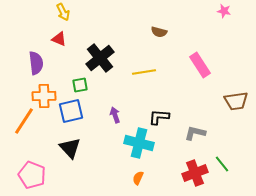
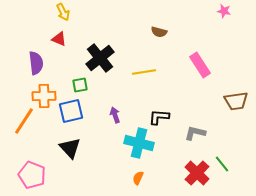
red cross: moved 2 px right; rotated 25 degrees counterclockwise
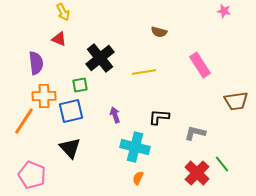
cyan cross: moved 4 px left, 4 px down
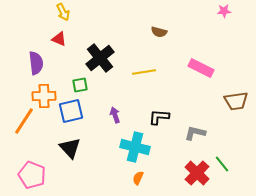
pink star: rotated 16 degrees counterclockwise
pink rectangle: moved 1 px right, 3 px down; rotated 30 degrees counterclockwise
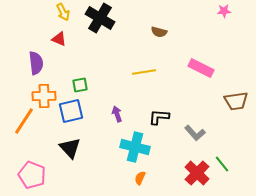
black cross: moved 40 px up; rotated 20 degrees counterclockwise
purple arrow: moved 2 px right, 1 px up
gray L-shape: rotated 145 degrees counterclockwise
orange semicircle: moved 2 px right
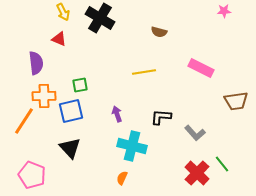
black L-shape: moved 2 px right
cyan cross: moved 3 px left, 1 px up
orange semicircle: moved 18 px left
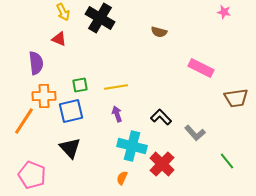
pink star: moved 1 px down; rotated 16 degrees clockwise
yellow line: moved 28 px left, 15 px down
brown trapezoid: moved 3 px up
black L-shape: rotated 40 degrees clockwise
green line: moved 5 px right, 3 px up
red cross: moved 35 px left, 9 px up
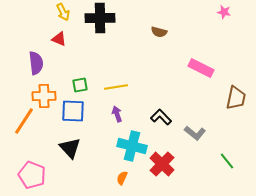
black cross: rotated 32 degrees counterclockwise
brown trapezoid: rotated 70 degrees counterclockwise
blue square: moved 2 px right; rotated 15 degrees clockwise
gray L-shape: rotated 10 degrees counterclockwise
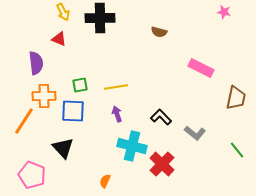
black triangle: moved 7 px left
green line: moved 10 px right, 11 px up
orange semicircle: moved 17 px left, 3 px down
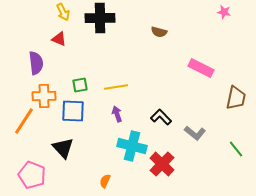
green line: moved 1 px left, 1 px up
